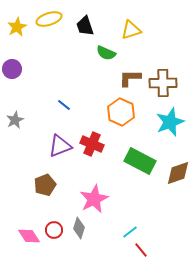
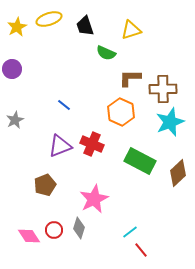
brown cross: moved 6 px down
brown diamond: rotated 24 degrees counterclockwise
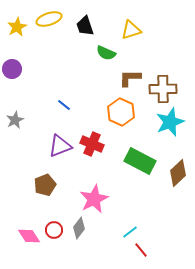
gray diamond: rotated 20 degrees clockwise
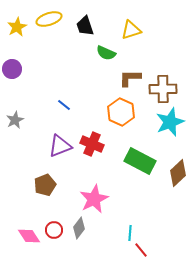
cyan line: moved 1 px down; rotated 49 degrees counterclockwise
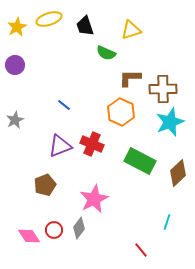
purple circle: moved 3 px right, 4 px up
cyan line: moved 37 px right, 11 px up; rotated 14 degrees clockwise
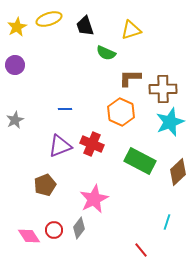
blue line: moved 1 px right, 4 px down; rotated 40 degrees counterclockwise
brown diamond: moved 1 px up
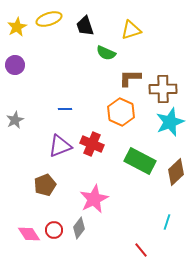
brown diamond: moved 2 px left
pink diamond: moved 2 px up
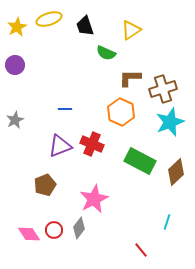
yellow triangle: rotated 15 degrees counterclockwise
brown cross: rotated 16 degrees counterclockwise
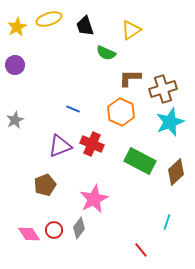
blue line: moved 8 px right; rotated 24 degrees clockwise
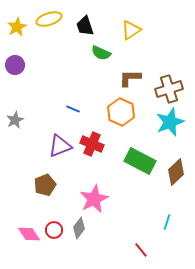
green semicircle: moved 5 px left
brown cross: moved 6 px right
